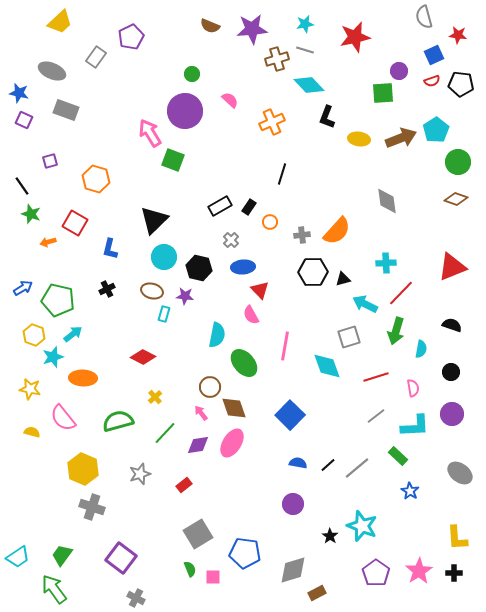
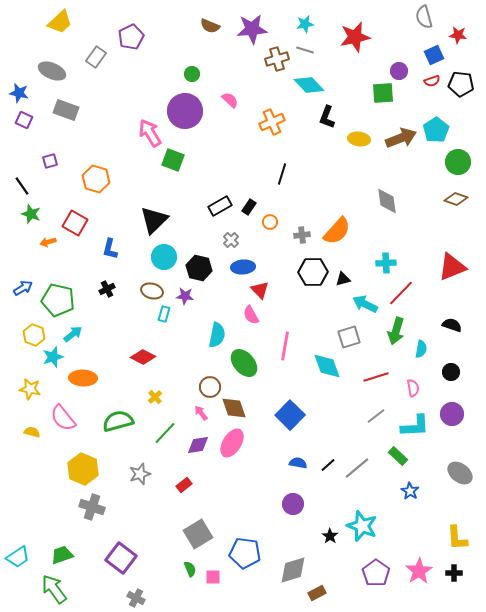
green trapezoid at (62, 555): rotated 35 degrees clockwise
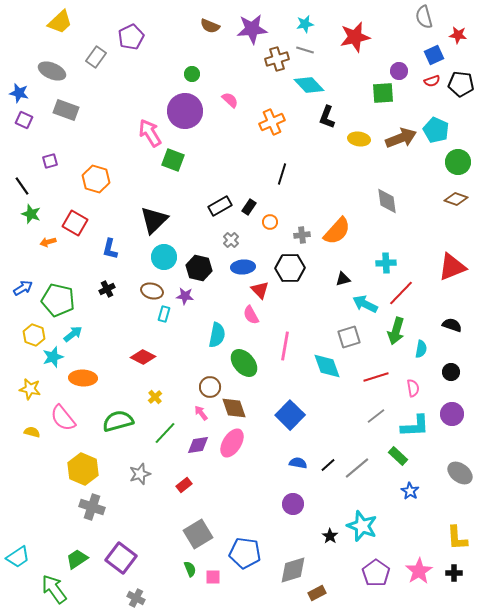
cyan pentagon at (436, 130): rotated 15 degrees counterclockwise
black hexagon at (313, 272): moved 23 px left, 4 px up
green trapezoid at (62, 555): moved 15 px right, 4 px down; rotated 15 degrees counterclockwise
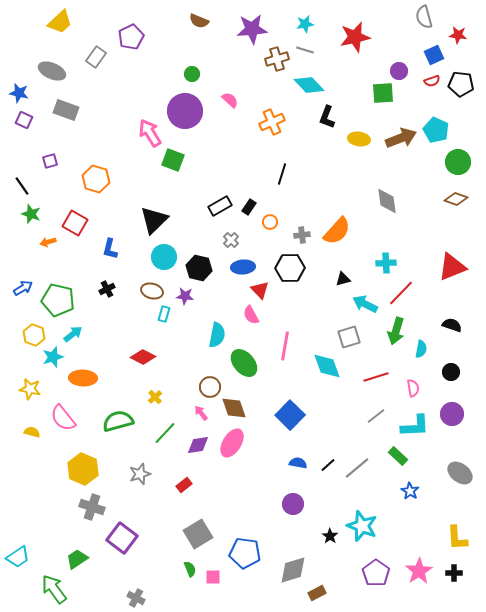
brown semicircle at (210, 26): moved 11 px left, 5 px up
purple square at (121, 558): moved 1 px right, 20 px up
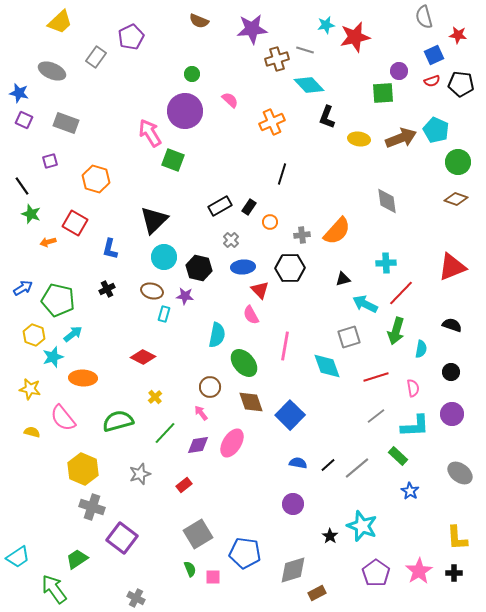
cyan star at (305, 24): moved 21 px right, 1 px down
gray rectangle at (66, 110): moved 13 px down
brown diamond at (234, 408): moved 17 px right, 6 px up
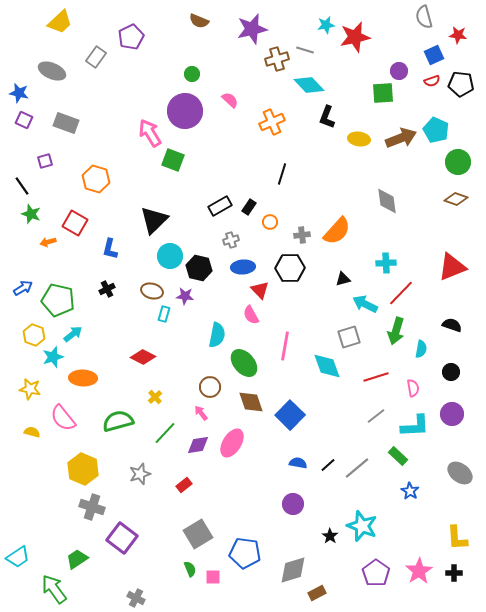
purple star at (252, 29): rotated 8 degrees counterclockwise
purple square at (50, 161): moved 5 px left
gray cross at (231, 240): rotated 28 degrees clockwise
cyan circle at (164, 257): moved 6 px right, 1 px up
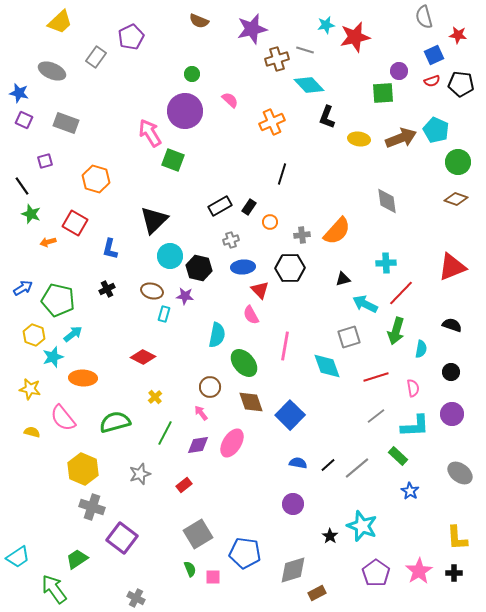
green semicircle at (118, 421): moved 3 px left, 1 px down
green line at (165, 433): rotated 15 degrees counterclockwise
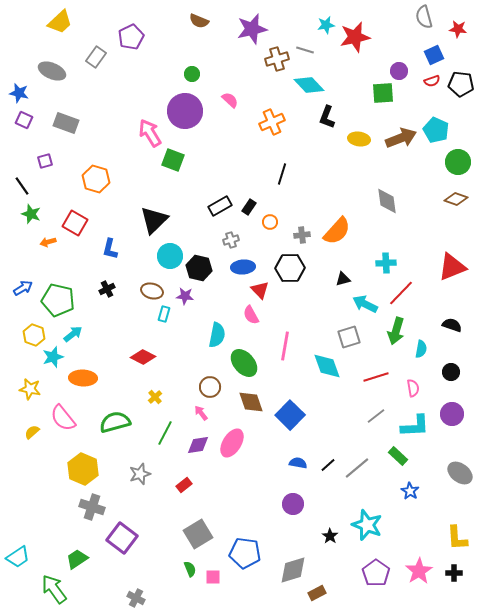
red star at (458, 35): moved 6 px up
yellow semicircle at (32, 432): rotated 56 degrees counterclockwise
cyan star at (362, 526): moved 5 px right, 1 px up
